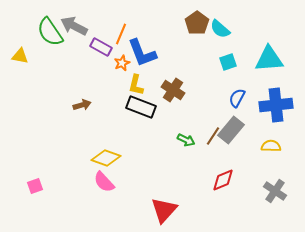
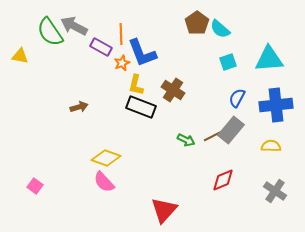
orange line: rotated 25 degrees counterclockwise
brown arrow: moved 3 px left, 2 px down
brown line: rotated 30 degrees clockwise
pink square: rotated 35 degrees counterclockwise
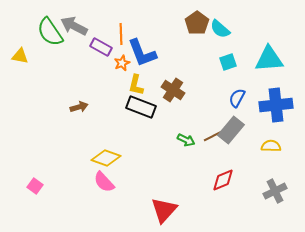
gray cross: rotated 30 degrees clockwise
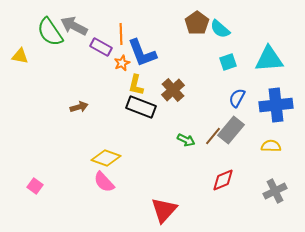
brown cross: rotated 15 degrees clockwise
brown line: rotated 24 degrees counterclockwise
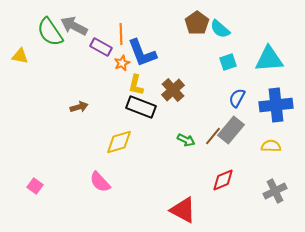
yellow diamond: moved 13 px right, 16 px up; rotated 36 degrees counterclockwise
pink semicircle: moved 4 px left
red triangle: moved 19 px right; rotated 44 degrees counterclockwise
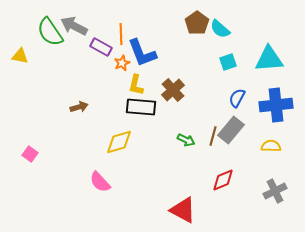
black rectangle: rotated 16 degrees counterclockwise
brown line: rotated 24 degrees counterclockwise
pink square: moved 5 px left, 32 px up
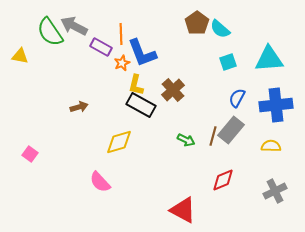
black rectangle: moved 2 px up; rotated 24 degrees clockwise
